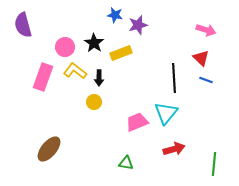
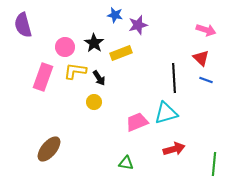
yellow L-shape: rotated 30 degrees counterclockwise
black arrow: rotated 35 degrees counterclockwise
cyan triangle: rotated 35 degrees clockwise
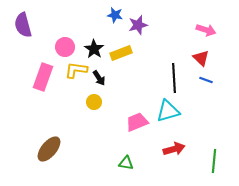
black star: moved 6 px down
yellow L-shape: moved 1 px right, 1 px up
cyan triangle: moved 2 px right, 2 px up
green line: moved 3 px up
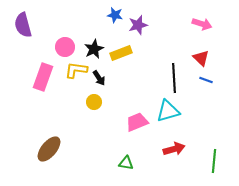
pink arrow: moved 4 px left, 6 px up
black star: rotated 12 degrees clockwise
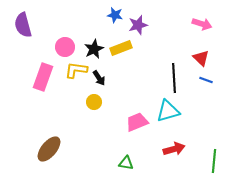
yellow rectangle: moved 5 px up
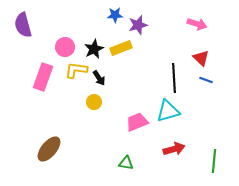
blue star: rotated 14 degrees counterclockwise
pink arrow: moved 5 px left
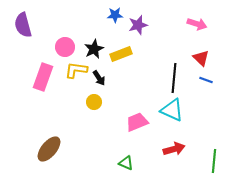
yellow rectangle: moved 6 px down
black line: rotated 8 degrees clockwise
cyan triangle: moved 4 px right, 1 px up; rotated 40 degrees clockwise
green triangle: rotated 14 degrees clockwise
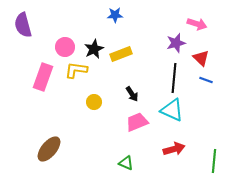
purple star: moved 38 px right, 18 px down
black arrow: moved 33 px right, 16 px down
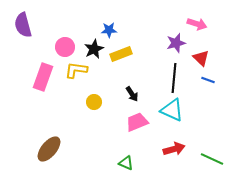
blue star: moved 6 px left, 15 px down
blue line: moved 2 px right
green line: moved 2 px left, 2 px up; rotated 70 degrees counterclockwise
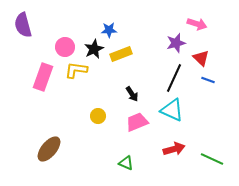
black line: rotated 20 degrees clockwise
yellow circle: moved 4 px right, 14 px down
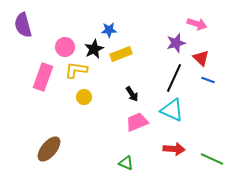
yellow circle: moved 14 px left, 19 px up
red arrow: rotated 20 degrees clockwise
